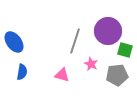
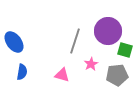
pink star: rotated 16 degrees clockwise
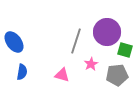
purple circle: moved 1 px left, 1 px down
gray line: moved 1 px right
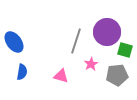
pink triangle: moved 1 px left, 1 px down
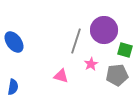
purple circle: moved 3 px left, 2 px up
blue semicircle: moved 9 px left, 15 px down
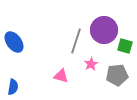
green square: moved 4 px up
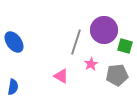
gray line: moved 1 px down
pink triangle: rotated 14 degrees clockwise
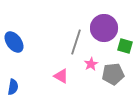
purple circle: moved 2 px up
gray pentagon: moved 4 px left, 1 px up
